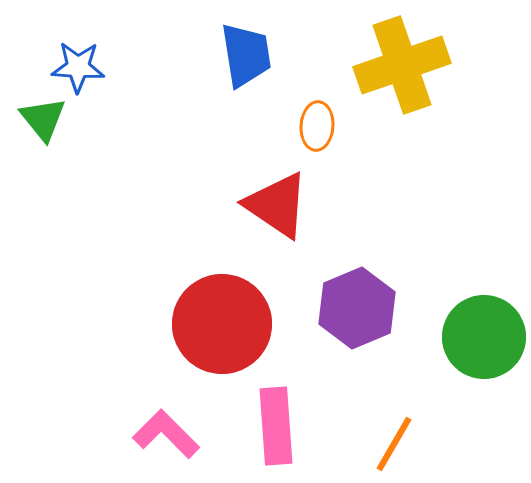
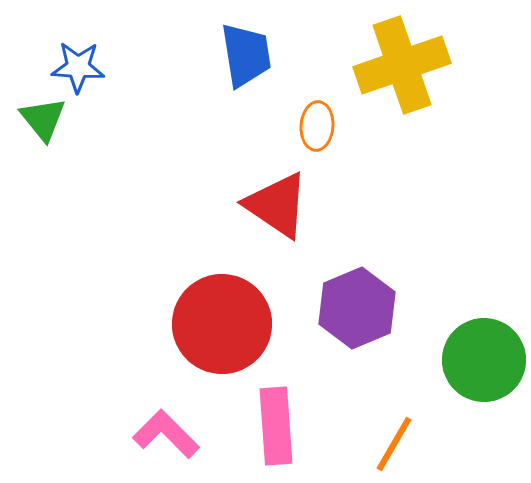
green circle: moved 23 px down
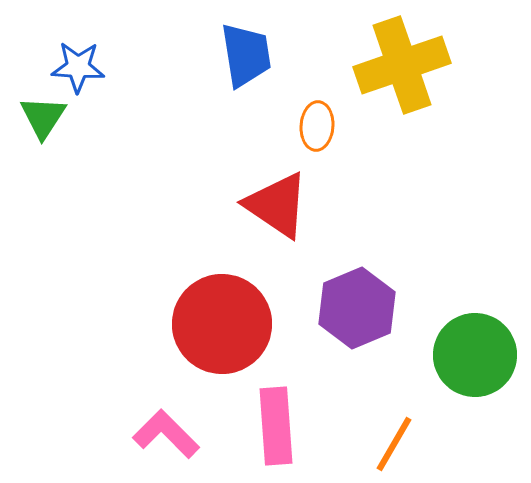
green triangle: moved 2 px up; rotated 12 degrees clockwise
green circle: moved 9 px left, 5 px up
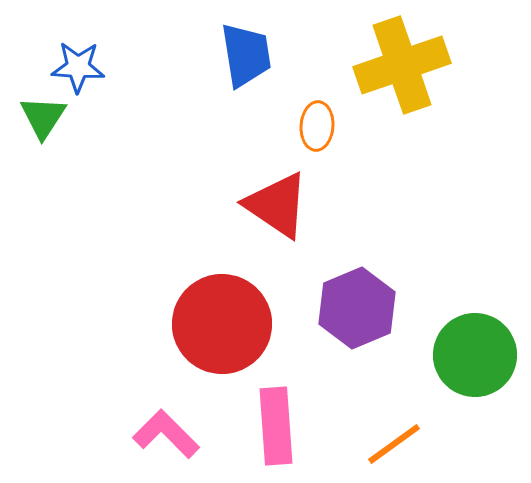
orange line: rotated 24 degrees clockwise
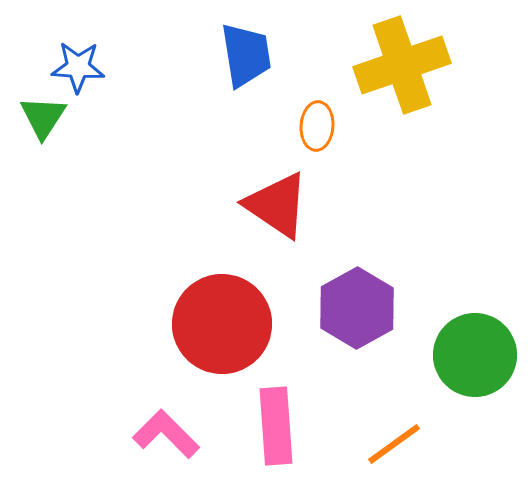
purple hexagon: rotated 6 degrees counterclockwise
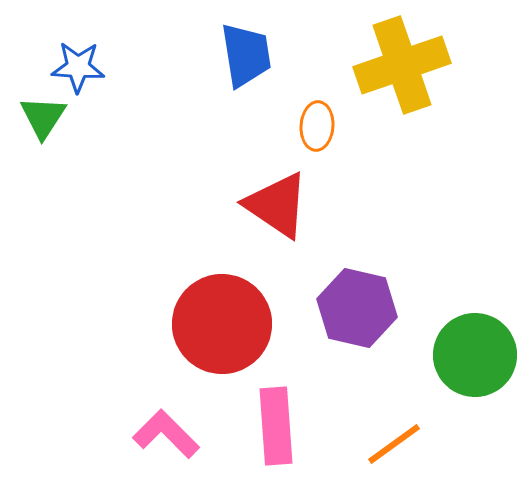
purple hexagon: rotated 18 degrees counterclockwise
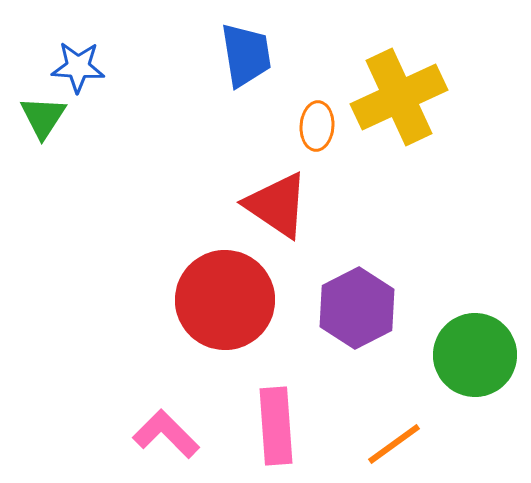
yellow cross: moved 3 px left, 32 px down; rotated 6 degrees counterclockwise
purple hexagon: rotated 20 degrees clockwise
red circle: moved 3 px right, 24 px up
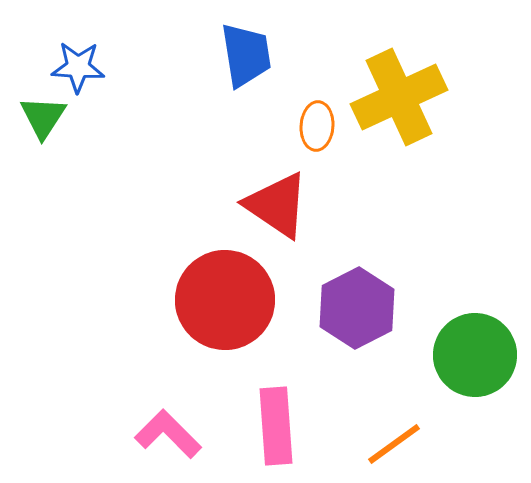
pink L-shape: moved 2 px right
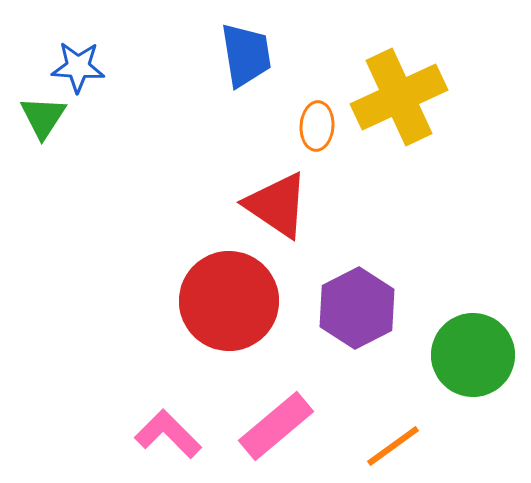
red circle: moved 4 px right, 1 px down
green circle: moved 2 px left
pink rectangle: rotated 54 degrees clockwise
orange line: moved 1 px left, 2 px down
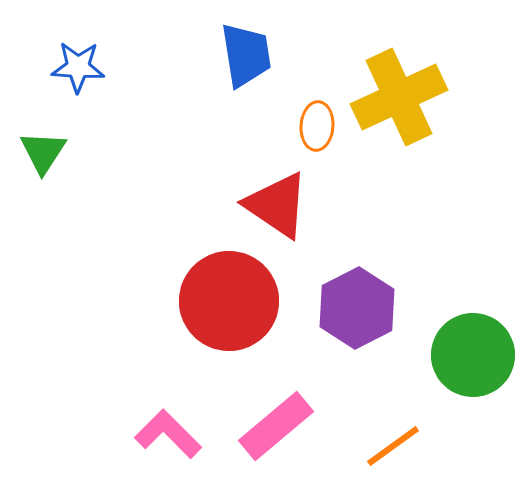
green triangle: moved 35 px down
